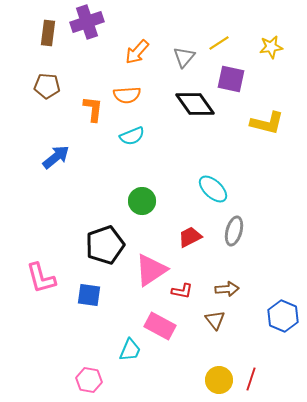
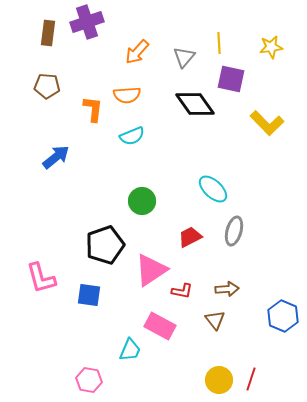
yellow line: rotated 60 degrees counterclockwise
yellow L-shape: rotated 32 degrees clockwise
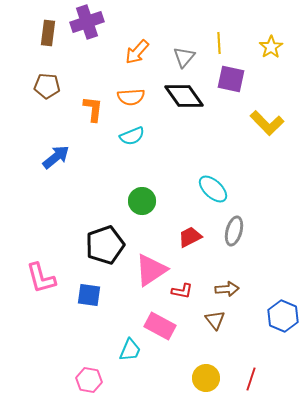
yellow star: rotated 25 degrees counterclockwise
orange semicircle: moved 4 px right, 2 px down
black diamond: moved 11 px left, 8 px up
yellow circle: moved 13 px left, 2 px up
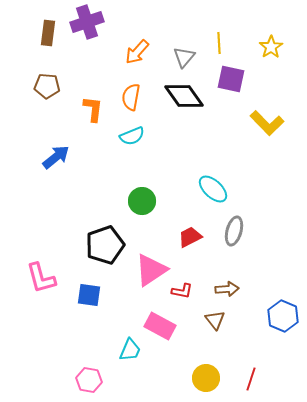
orange semicircle: rotated 104 degrees clockwise
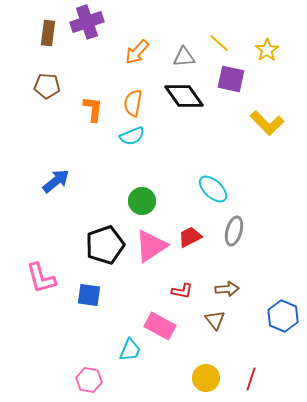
yellow line: rotated 45 degrees counterclockwise
yellow star: moved 4 px left, 3 px down
gray triangle: rotated 45 degrees clockwise
orange semicircle: moved 2 px right, 6 px down
blue arrow: moved 24 px down
pink triangle: moved 24 px up
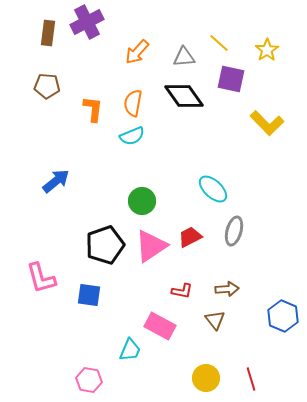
purple cross: rotated 8 degrees counterclockwise
red line: rotated 35 degrees counterclockwise
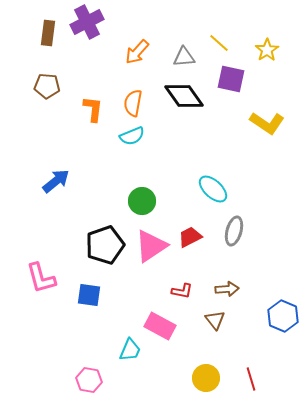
yellow L-shape: rotated 12 degrees counterclockwise
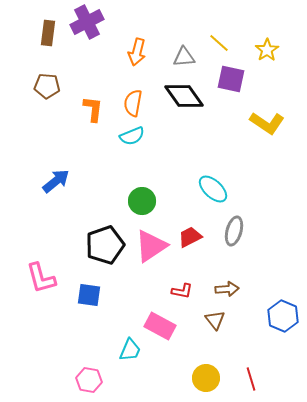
orange arrow: rotated 28 degrees counterclockwise
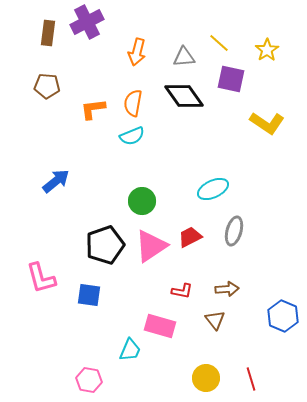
orange L-shape: rotated 104 degrees counterclockwise
cyan ellipse: rotated 68 degrees counterclockwise
pink rectangle: rotated 12 degrees counterclockwise
